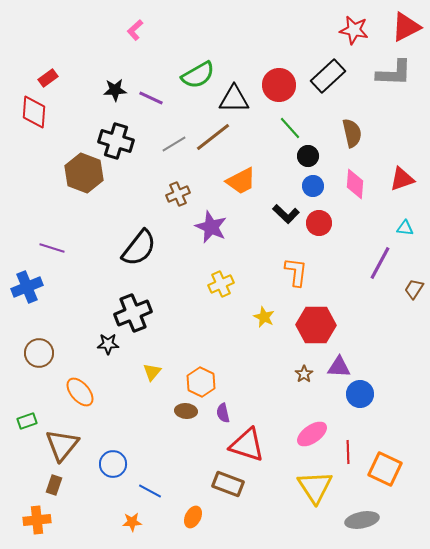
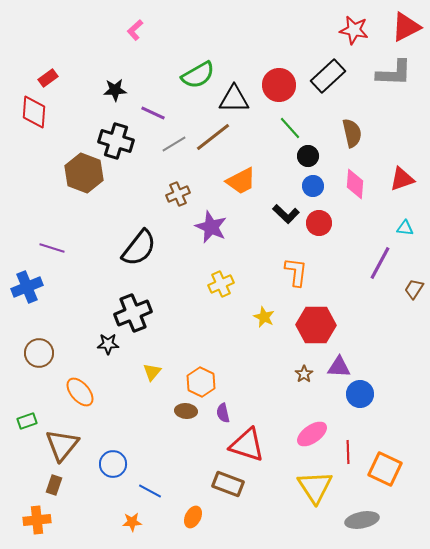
purple line at (151, 98): moved 2 px right, 15 px down
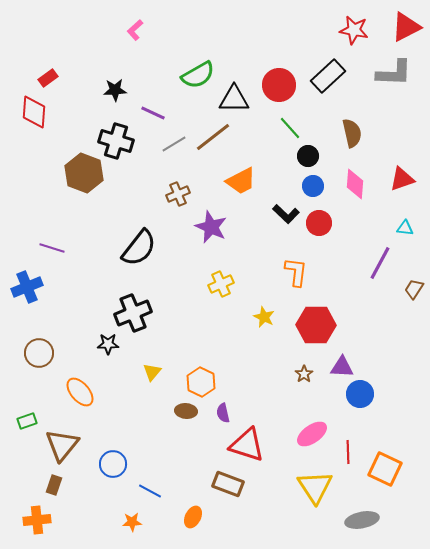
purple triangle at (339, 367): moved 3 px right
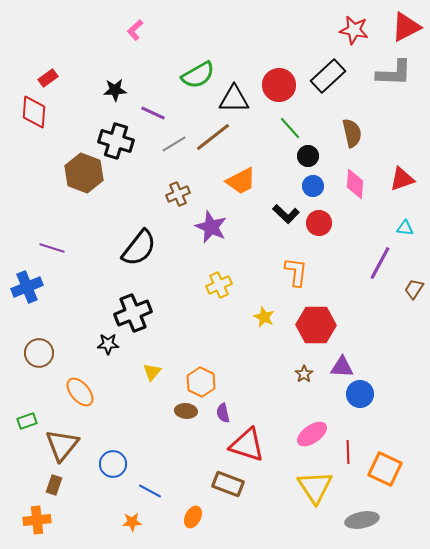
yellow cross at (221, 284): moved 2 px left, 1 px down
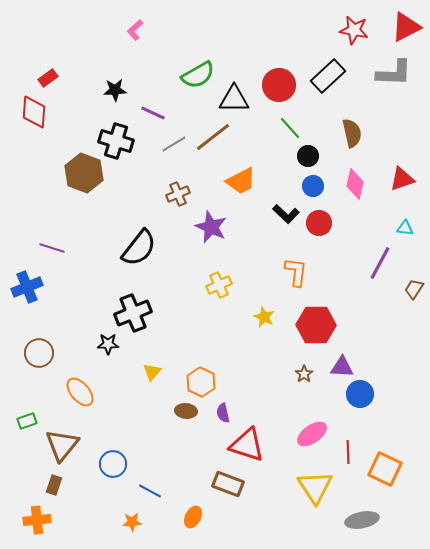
pink diamond at (355, 184): rotated 8 degrees clockwise
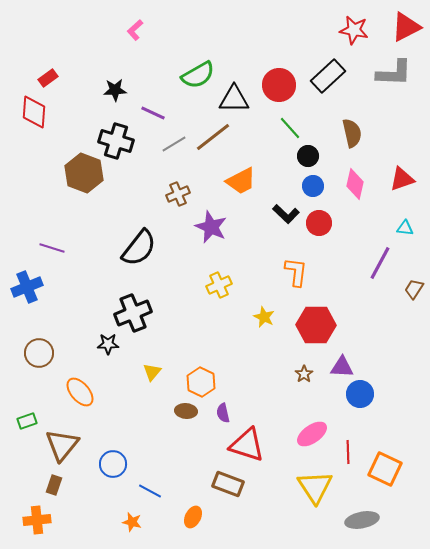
orange star at (132, 522): rotated 18 degrees clockwise
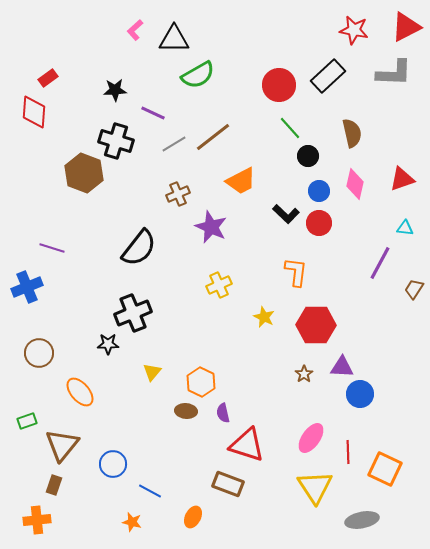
black triangle at (234, 99): moved 60 px left, 60 px up
blue circle at (313, 186): moved 6 px right, 5 px down
pink ellipse at (312, 434): moved 1 px left, 4 px down; rotated 20 degrees counterclockwise
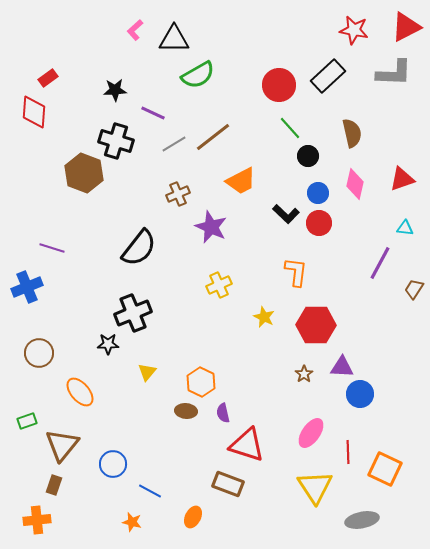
blue circle at (319, 191): moved 1 px left, 2 px down
yellow triangle at (152, 372): moved 5 px left
pink ellipse at (311, 438): moved 5 px up
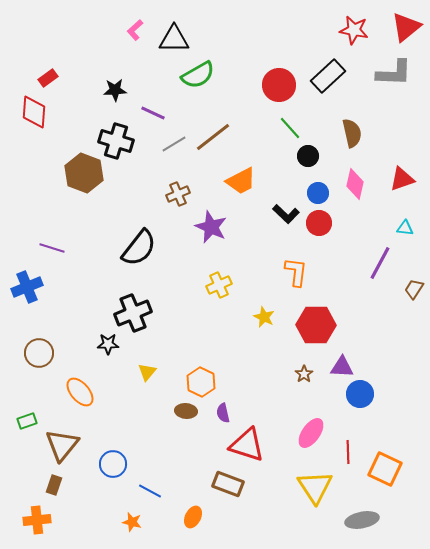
red triangle at (406, 27): rotated 12 degrees counterclockwise
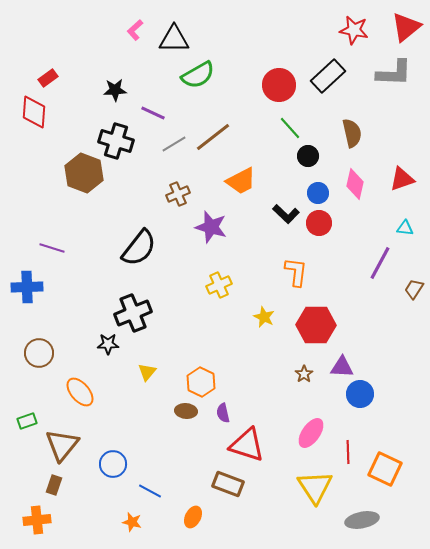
purple star at (211, 227): rotated 8 degrees counterclockwise
blue cross at (27, 287): rotated 20 degrees clockwise
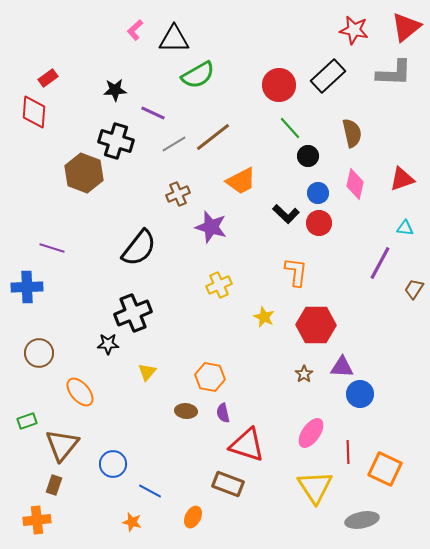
orange hexagon at (201, 382): moved 9 px right, 5 px up; rotated 16 degrees counterclockwise
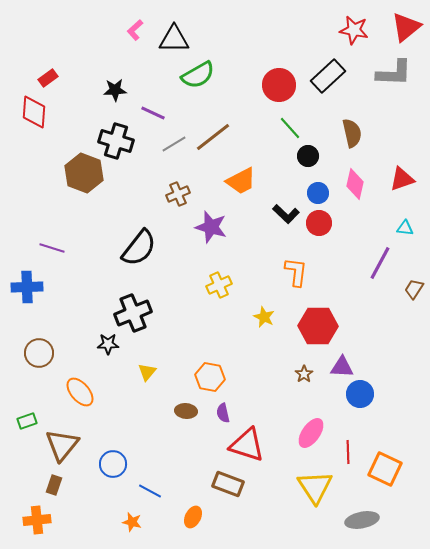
red hexagon at (316, 325): moved 2 px right, 1 px down
